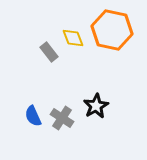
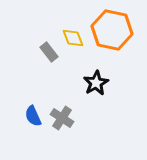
black star: moved 23 px up
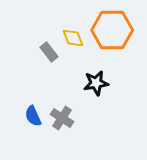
orange hexagon: rotated 12 degrees counterclockwise
black star: rotated 20 degrees clockwise
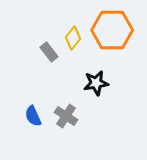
yellow diamond: rotated 60 degrees clockwise
gray cross: moved 4 px right, 2 px up
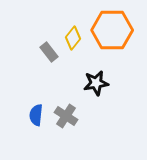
blue semicircle: moved 3 px right, 1 px up; rotated 30 degrees clockwise
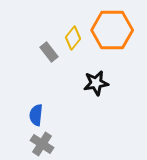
gray cross: moved 24 px left, 28 px down
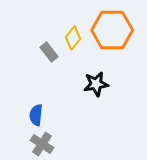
black star: moved 1 px down
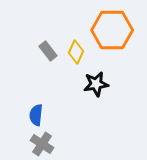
yellow diamond: moved 3 px right, 14 px down; rotated 15 degrees counterclockwise
gray rectangle: moved 1 px left, 1 px up
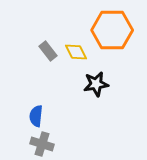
yellow diamond: rotated 50 degrees counterclockwise
blue semicircle: moved 1 px down
gray cross: rotated 15 degrees counterclockwise
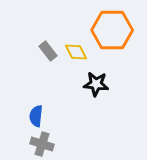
black star: rotated 15 degrees clockwise
